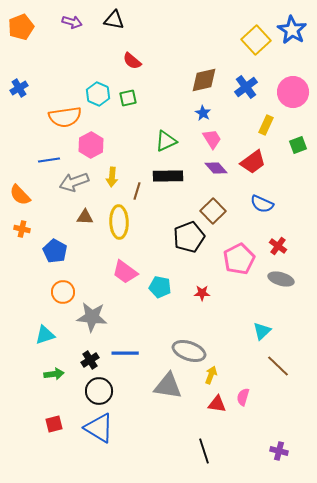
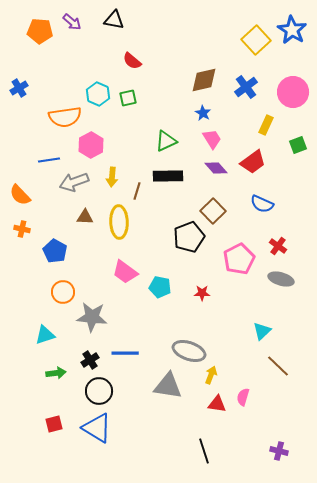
purple arrow at (72, 22): rotated 24 degrees clockwise
orange pentagon at (21, 27): moved 19 px right, 4 px down; rotated 25 degrees clockwise
green arrow at (54, 374): moved 2 px right, 1 px up
blue triangle at (99, 428): moved 2 px left
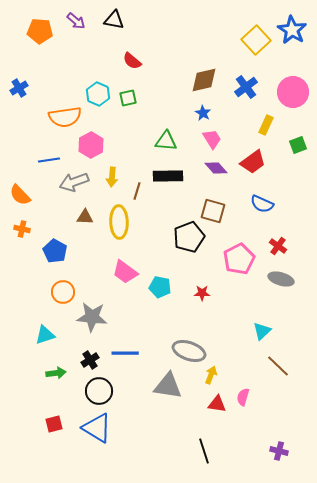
purple arrow at (72, 22): moved 4 px right, 1 px up
green triangle at (166, 141): rotated 30 degrees clockwise
brown square at (213, 211): rotated 30 degrees counterclockwise
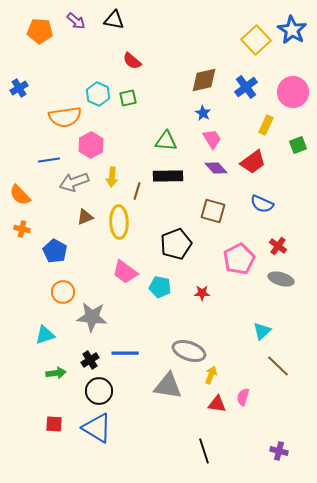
brown triangle at (85, 217): rotated 24 degrees counterclockwise
black pentagon at (189, 237): moved 13 px left, 7 px down
red square at (54, 424): rotated 18 degrees clockwise
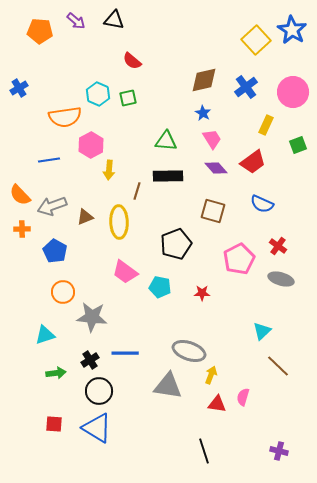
yellow arrow at (112, 177): moved 3 px left, 7 px up
gray arrow at (74, 182): moved 22 px left, 24 px down
orange cross at (22, 229): rotated 14 degrees counterclockwise
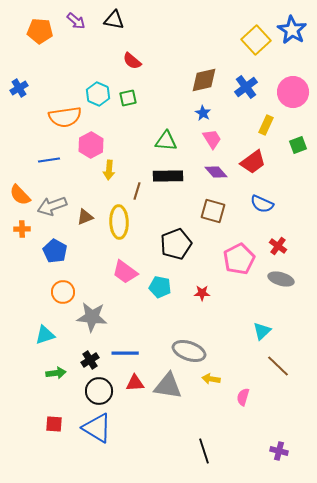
purple diamond at (216, 168): moved 4 px down
yellow arrow at (211, 375): moved 4 px down; rotated 102 degrees counterclockwise
red triangle at (217, 404): moved 82 px left, 21 px up; rotated 12 degrees counterclockwise
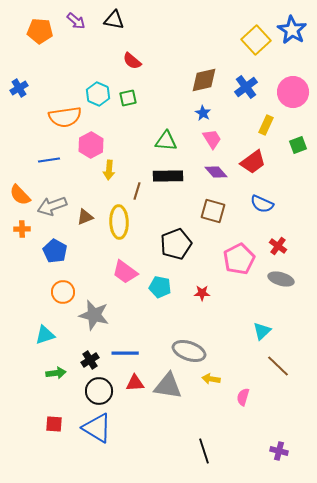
gray star at (92, 317): moved 2 px right, 2 px up; rotated 8 degrees clockwise
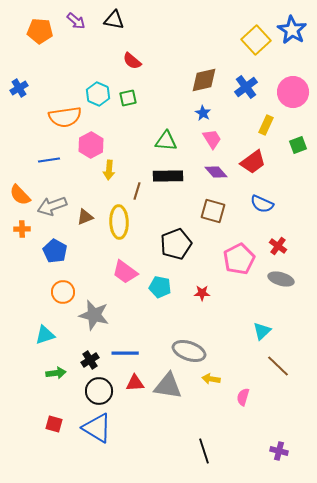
red square at (54, 424): rotated 12 degrees clockwise
